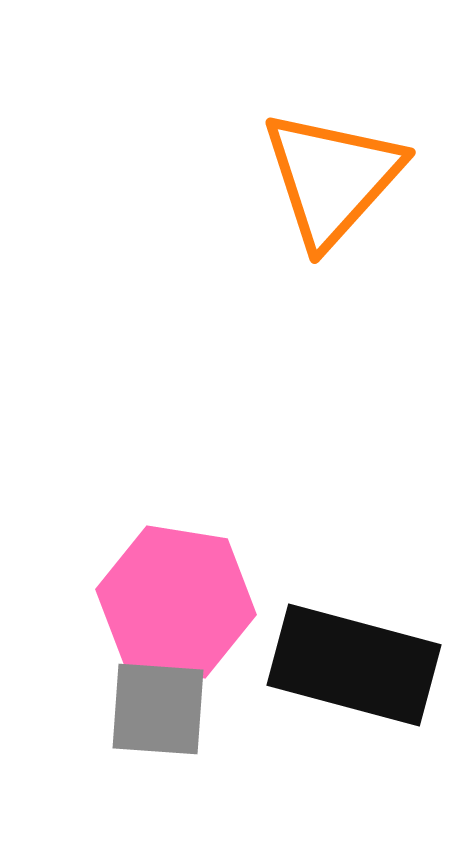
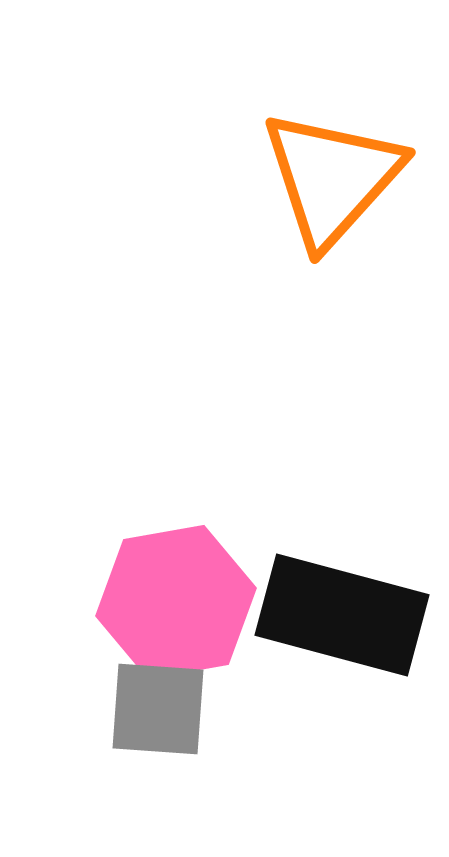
pink hexagon: rotated 19 degrees counterclockwise
black rectangle: moved 12 px left, 50 px up
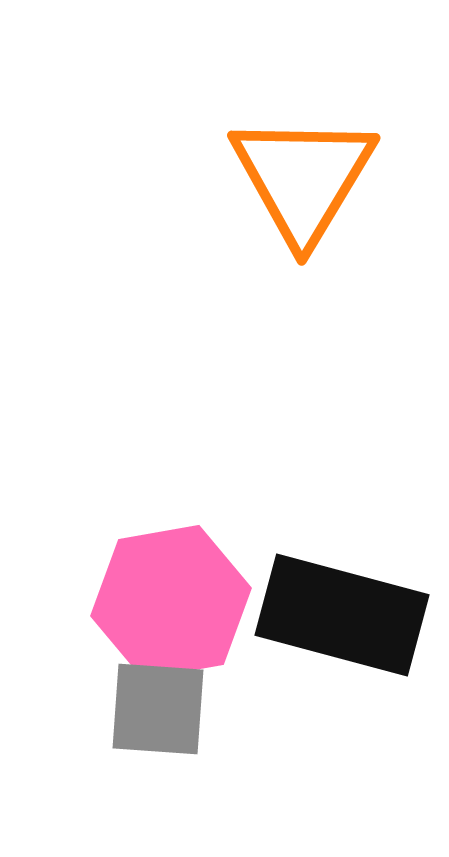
orange triangle: moved 29 px left; rotated 11 degrees counterclockwise
pink hexagon: moved 5 px left
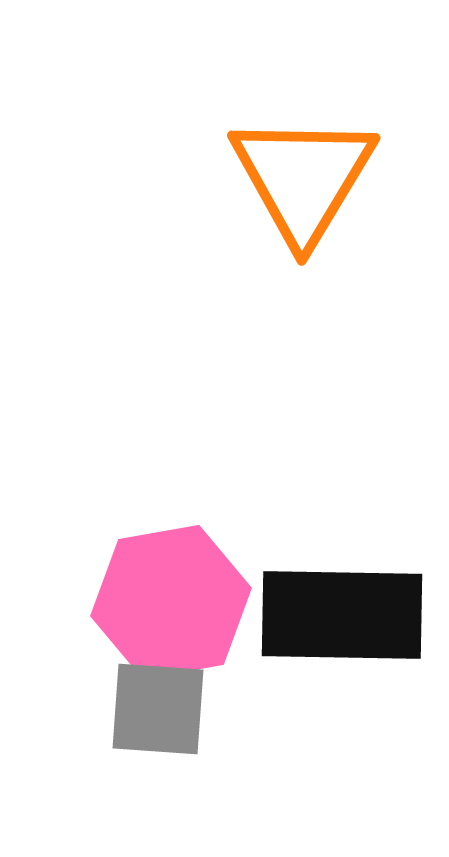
black rectangle: rotated 14 degrees counterclockwise
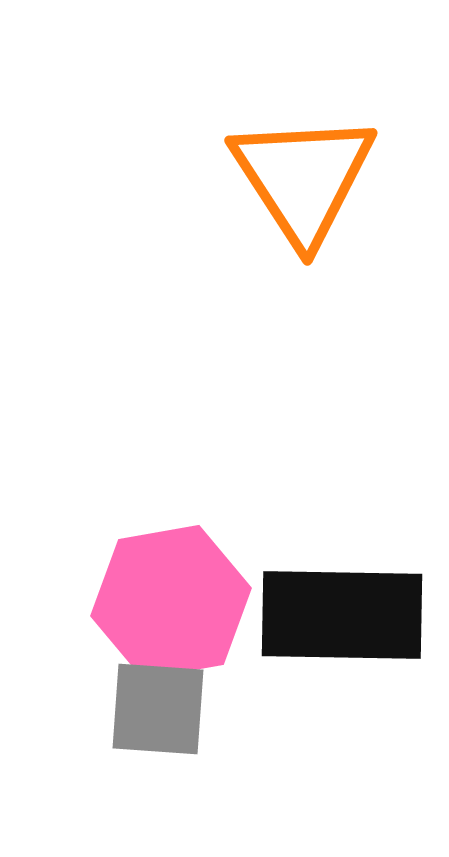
orange triangle: rotated 4 degrees counterclockwise
